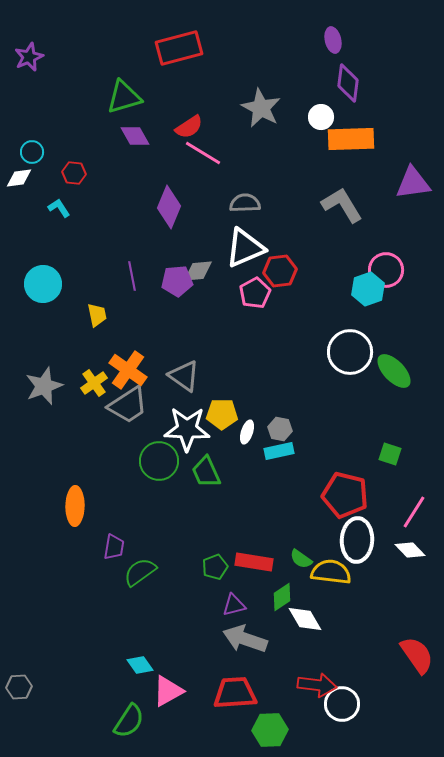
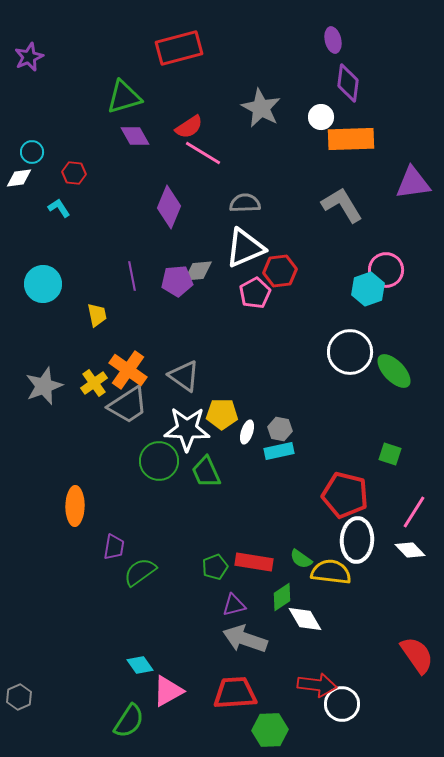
gray hexagon at (19, 687): moved 10 px down; rotated 20 degrees counterclockwise
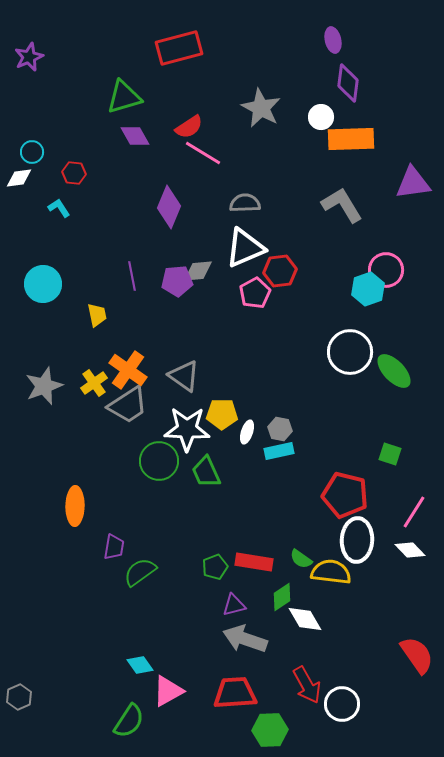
red arrow at (317, 685): moved 10 px left; rotated 54 degrees clockwise
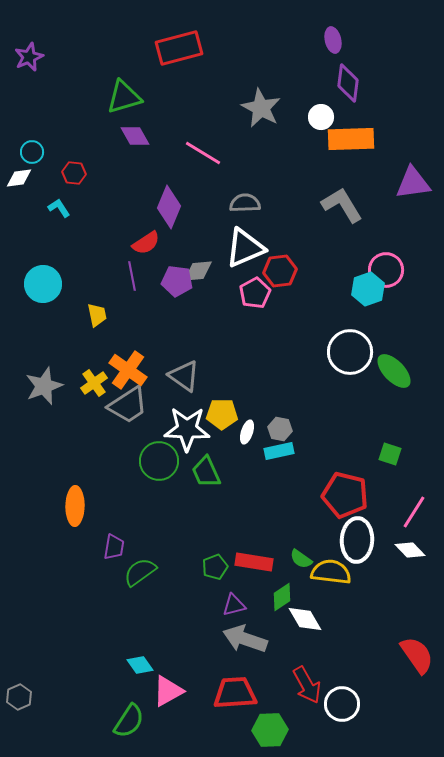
red semicircle at (189, 127): moved 43 px left, 116 px down
purple pentagon at (177, 281): rotated 12 degrees clockwise
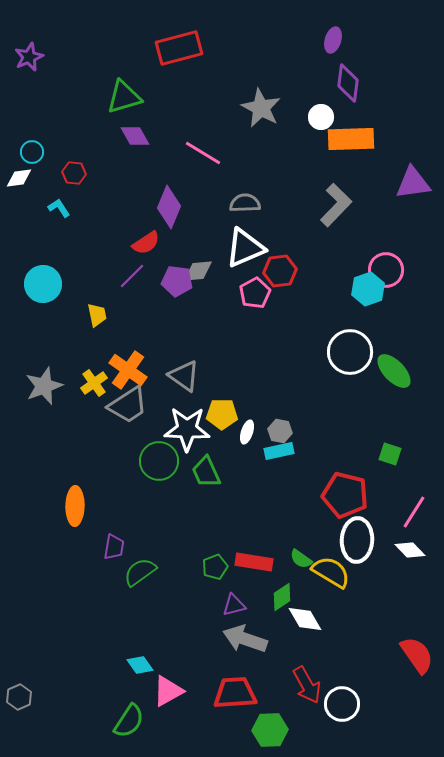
purple ellipse at (333, 40): rotated 30 degrees clockwise
gray L-shape at (342, 205): moved 6 px left; rotated 75 degrees clockwise
purple line at (132, 276): rotated 56 degrees clockwise
gray hexagon at (280, 429): moved 2 px down
yellow semicircle at (331, 572): rotated 24 degrees clockwise
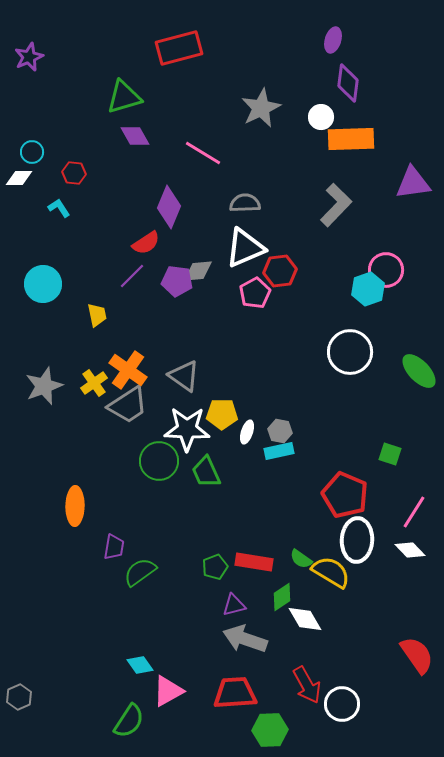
gray star at (261, 108): rotated 18 degrees clockwise
white diamond at (19, 178): rotated 8 degrees clockwise
green ellipse at (394, 371): moved 25 px right
red pentagon at (345, 495): rotated 9 degrees clockwise
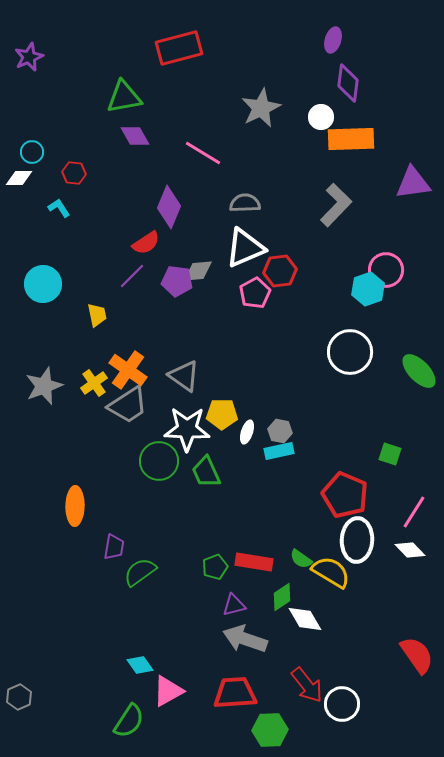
green triangle at (124, 97): rotated 6 degrees clockwise
red arrow at (307, 685): rotated 9 degrees counterclockwise
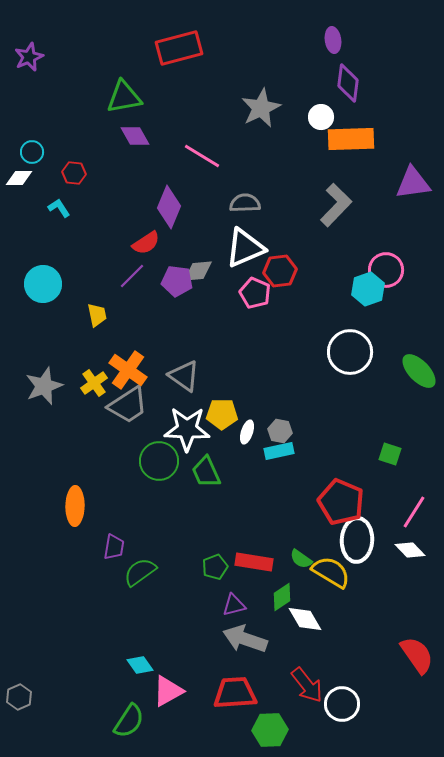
purple ellipse at (333, 40): rotated 25 degrees counterclockwise
pink line at (203, 153): moved 1 px left, 3 px down
pink pentagon at (255, 293): rotated 20 degrees counterclockwise
red pentagon at (345, 495): moved 4 px left, 7 px down
